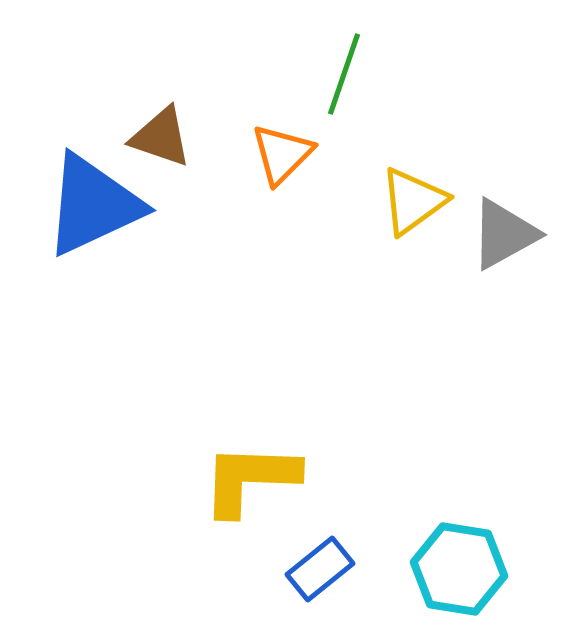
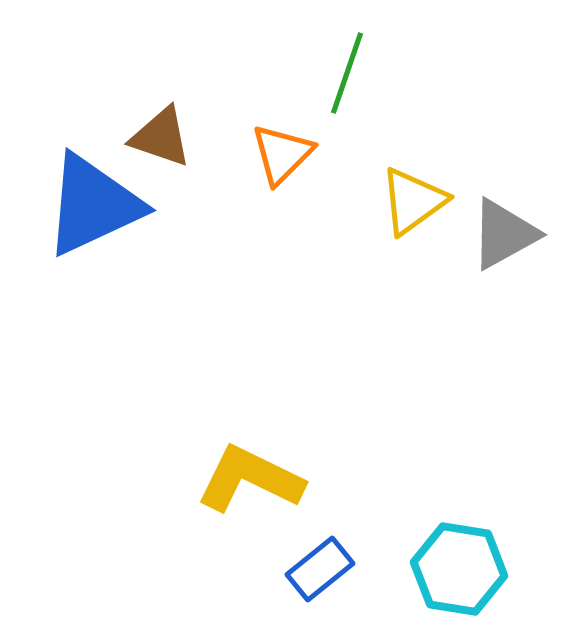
green line: moved 3 px right, 1 px up
yellow L-shape: rotated 24 degrees clockwise
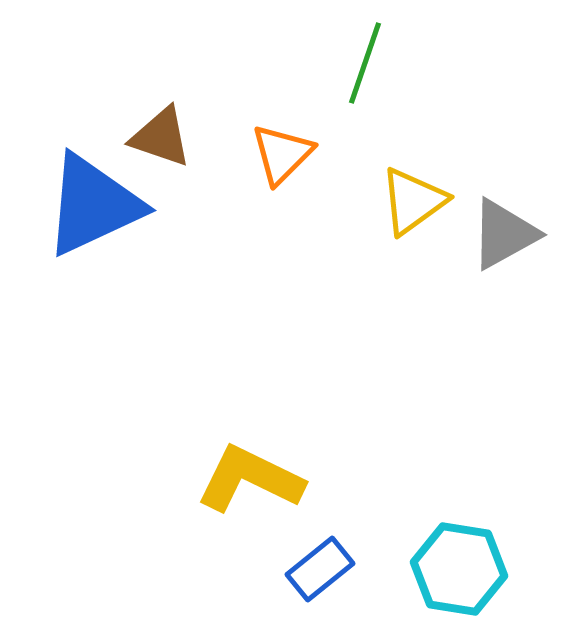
green line: moved 18 px right, 10 px up
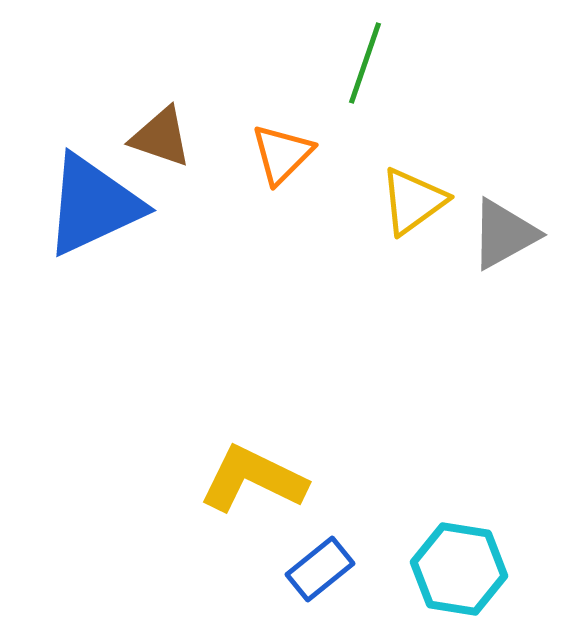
yellow L-shape: moved 3 px right
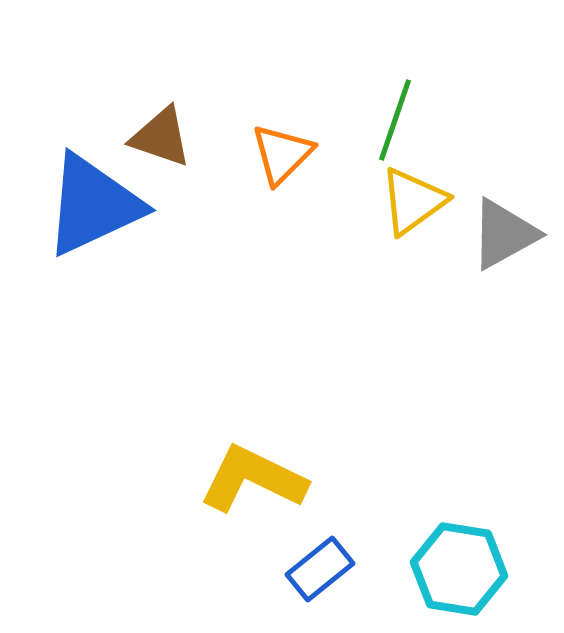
green line: moved 30 px right, 57 px down
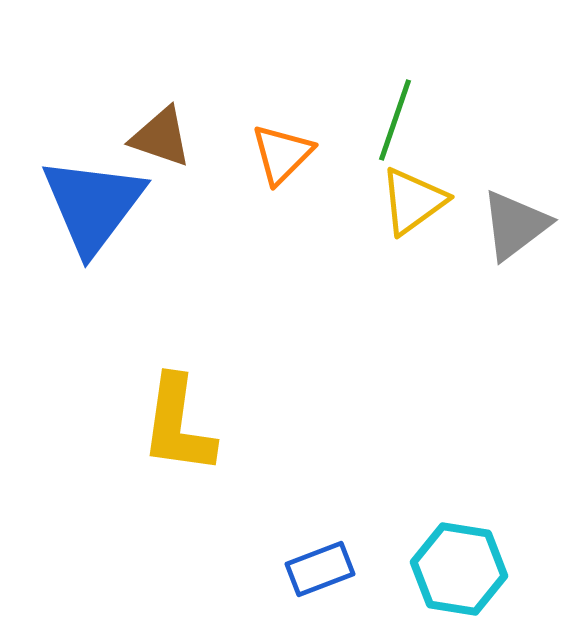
blue triangle: rotated 28 degrees counterclockwise
gray triangle: moved 11 px right, 9 px up; rotated 8 degrees counterclockwise
yellow L-shape: moved 75 px left, 54 px up; rotated 108 degrees counterclockwise
blue rectangle: rotated 18 degrees clockwise
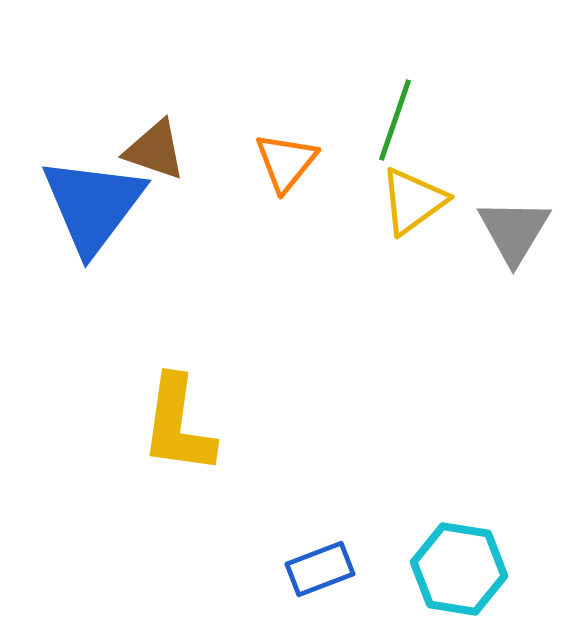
brown triangle: moved 6 px left, 13 px down
orange triangle: moved 4 px right, 8 px down; rotated 6 degrees counterclockwise
gray triangle: moved 1 px left, 6 px down; rotated 22 degrees counterclockwise
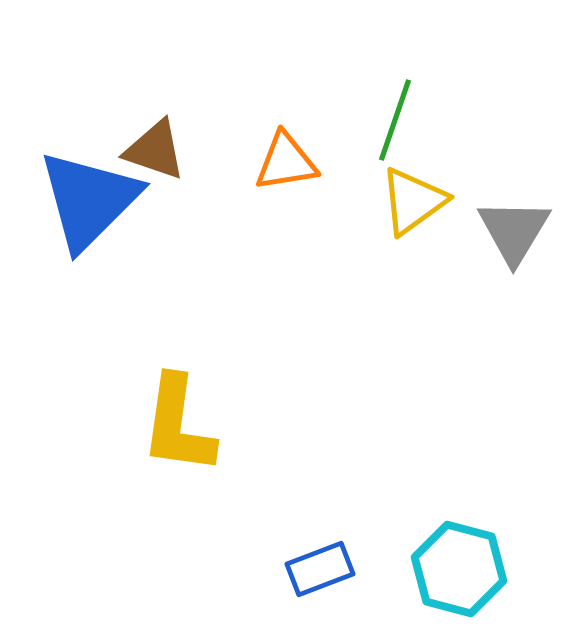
orange triangle: rotated 42 degrees clockwise
blue triangle: moved 4 px left, 5 px up; rotated 8 degrees clockwise
cyan hexagon: rotated 6 degrees clockwise
